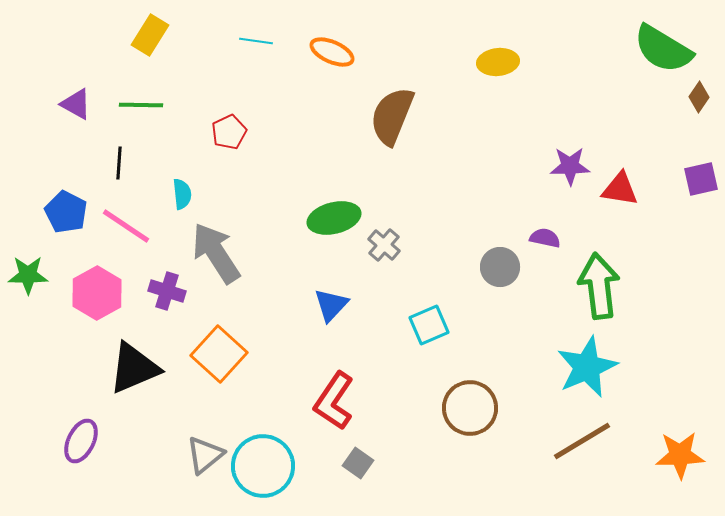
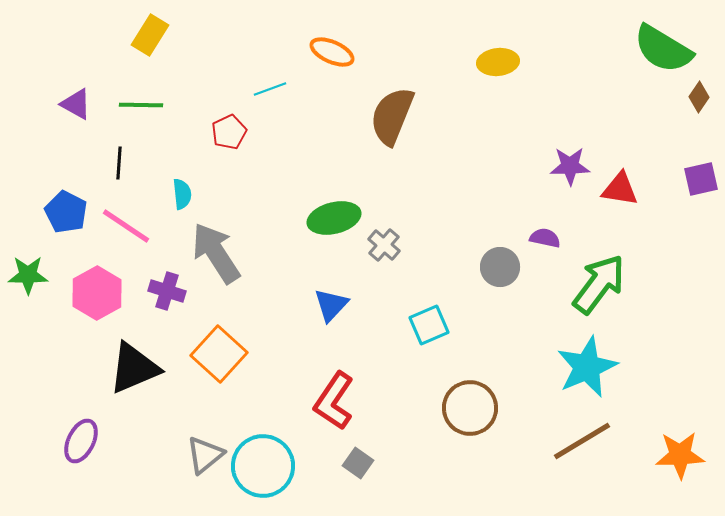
cyan line: moved 14 px right, 48 px down; rotated 28 degrees counterclockwise
green arrow: moved 2 px up; rotated 44 degrees clockwise
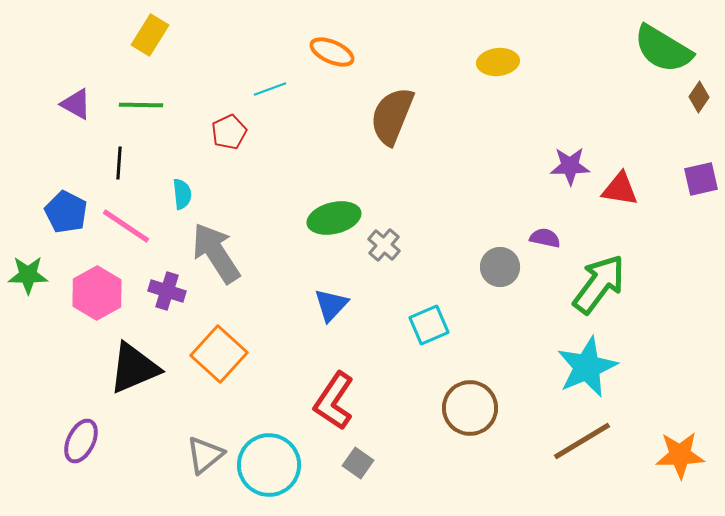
cyan circle: moved 6 px right, 1 px up
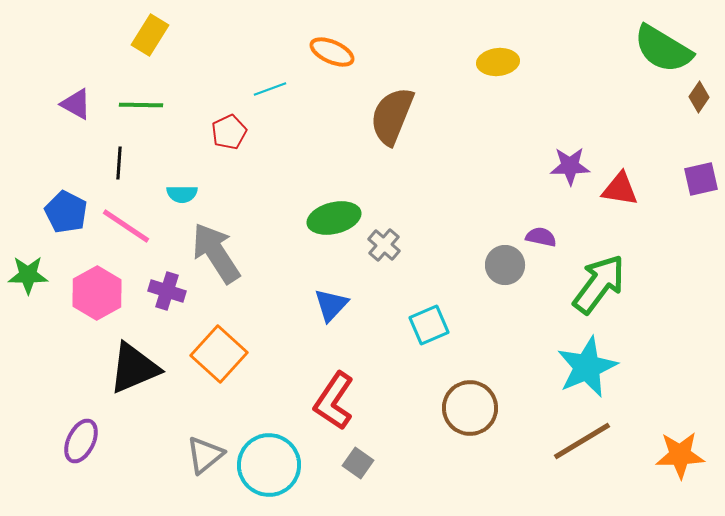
cyan semicircle: rotated 96 degrees clockwise
purple semicircle: moved 4 px left, 1 px up
gray circle: moved 5 px right, 2 px up
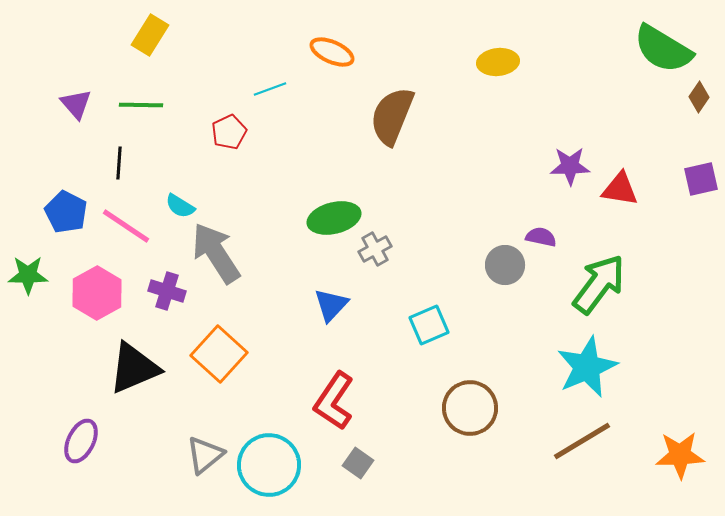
purple triangle: rotated 20 degrees clockwise
cyan semicircle: moved 2 px left, 12 px down; rotated 32 degrees clockwise
gray cross: moved 9 px left, 4 px down; rotated 20 degrees clockwise
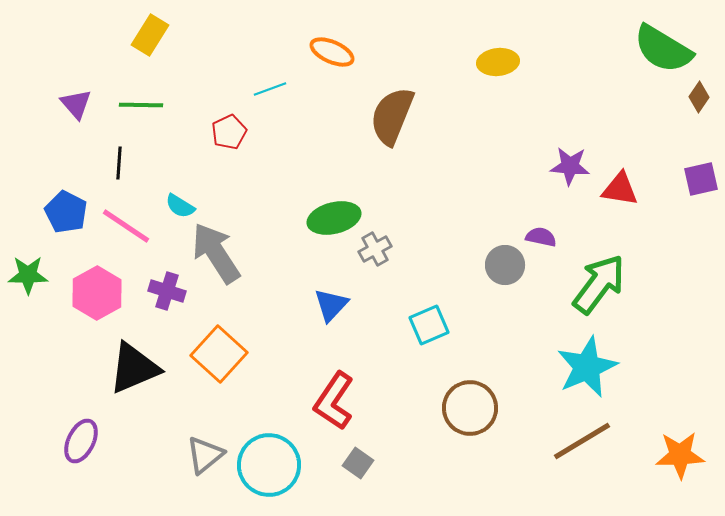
purple star: rotated 6 degrees clockwise
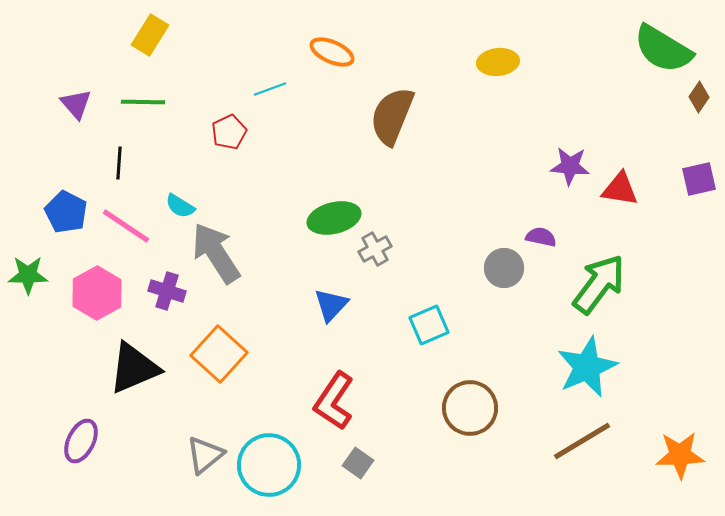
green line: moved 2 px right, 3 px up
purple square: moved 2 px left
gray circle: moved 1 px left, 3 px down
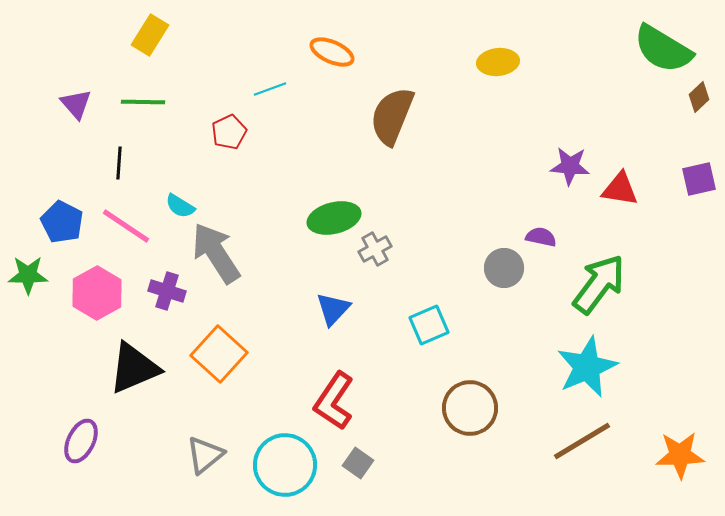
brown diamond: rotated 12 degrees clockwise
blue pentagon: moved 4 px left, 10 px down
blue triangle: moved 2 px right, 4 px down
cyan circle: moved 16 px right
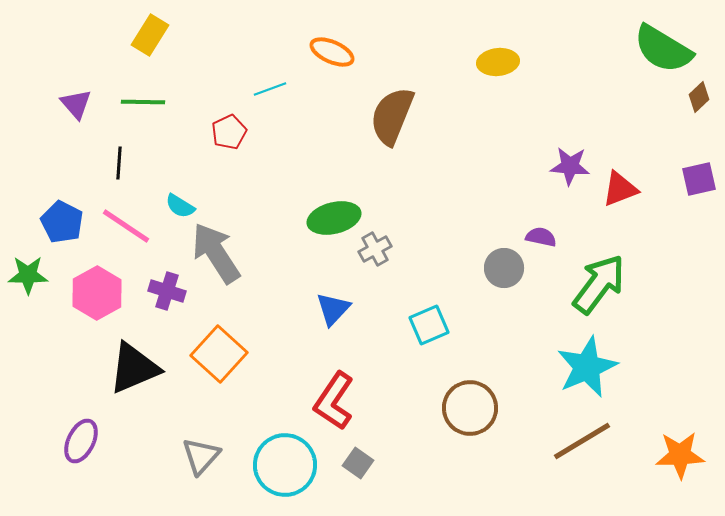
red triangle: rotated 30 degrees counterclockwise
gray triangle: moved 4 px left, 1 px down; rotated 9 degrees counterclockwise
